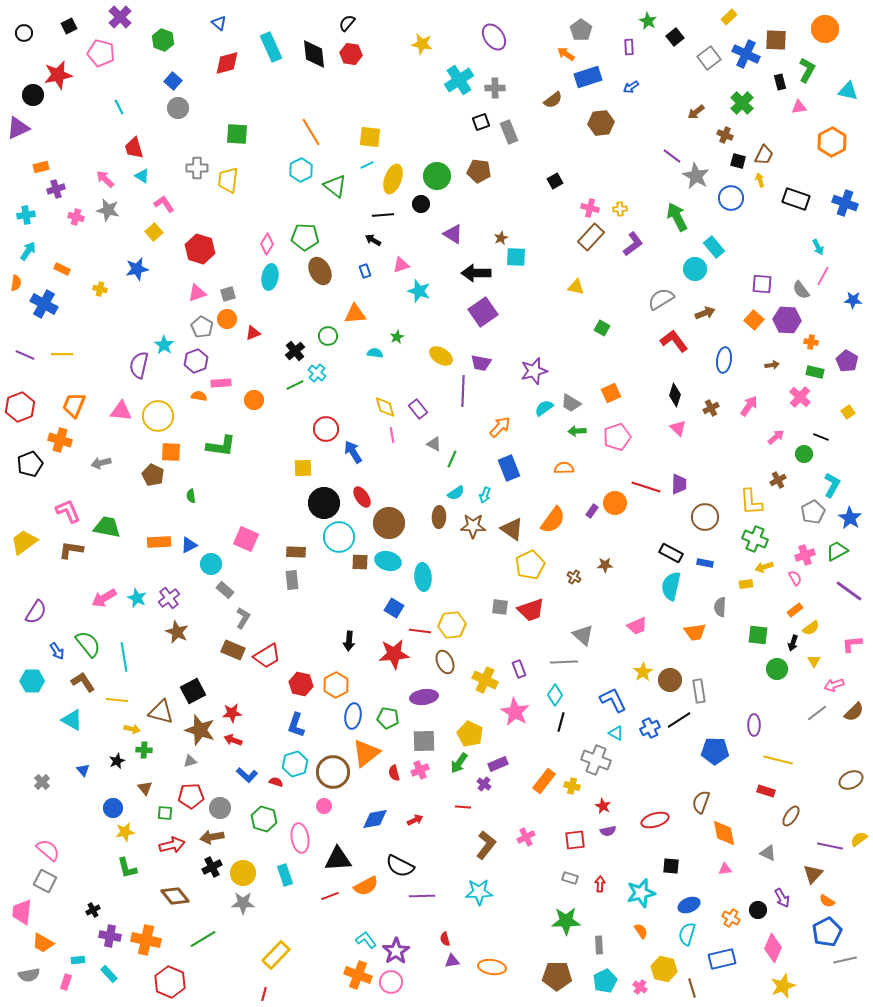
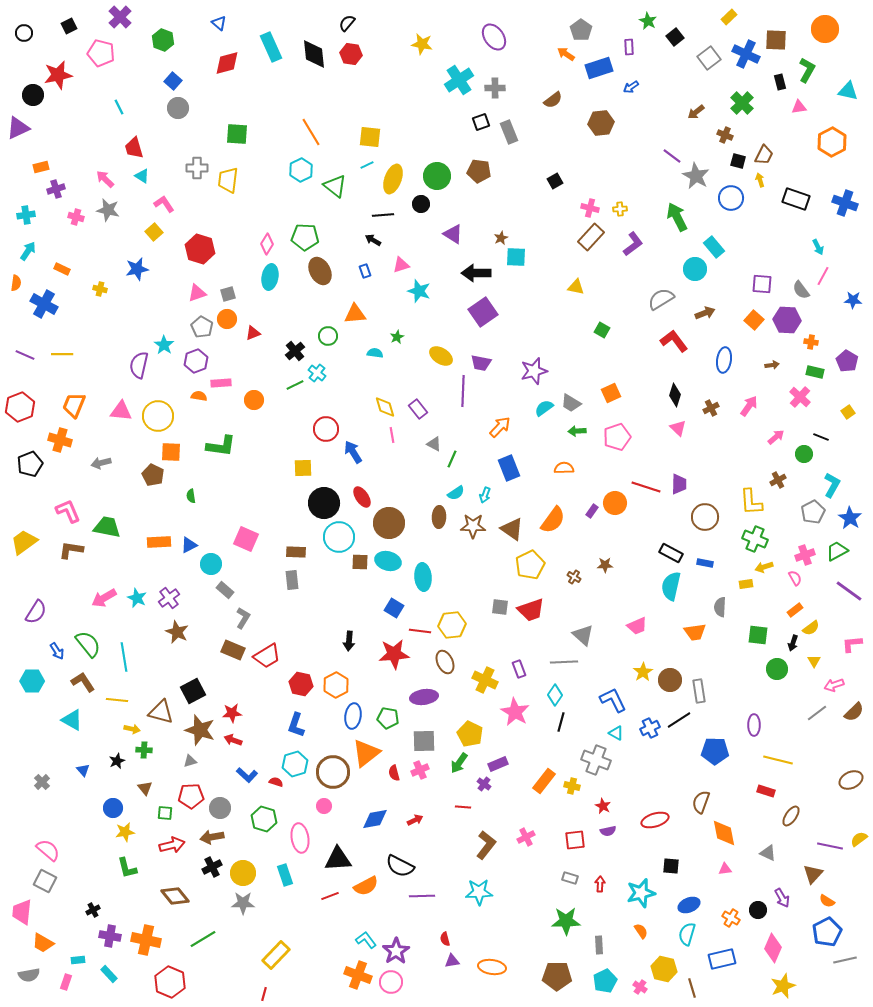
blue rectangle at (588, 77): moved 11 px right, 9 px up
green square at (602, 328): moved 2 px down
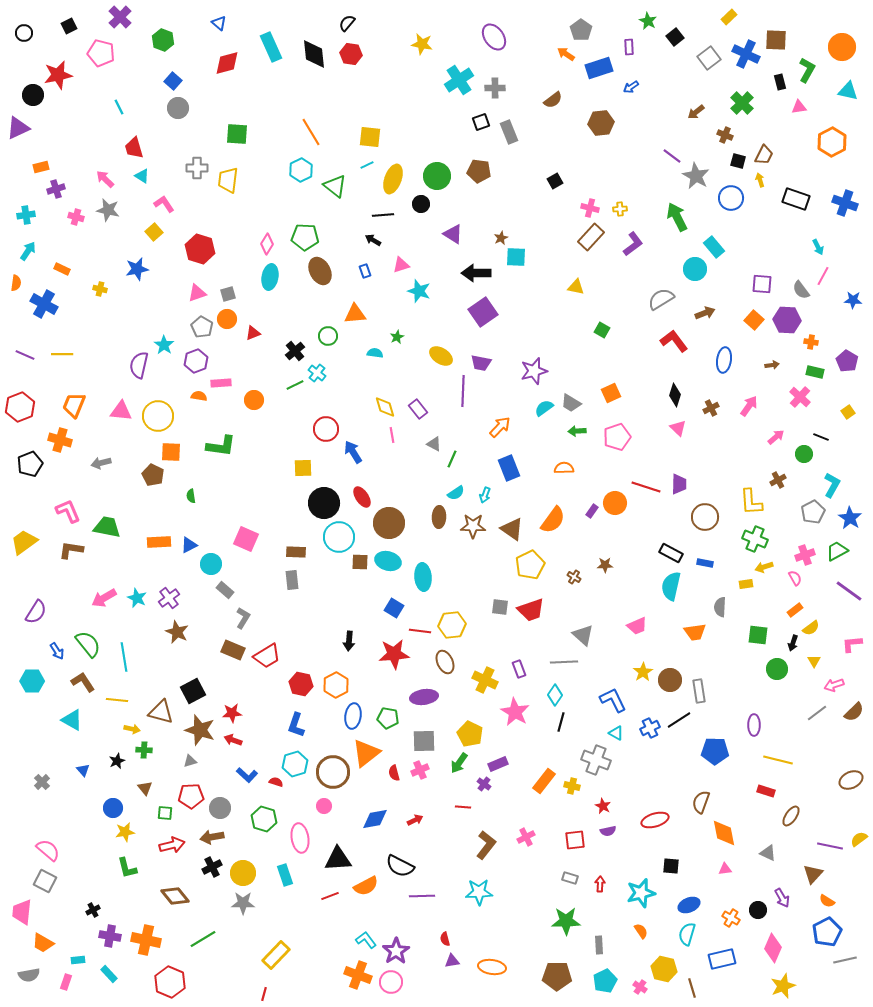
orange circle at (825, 29): moved 17 px right, 18 px down
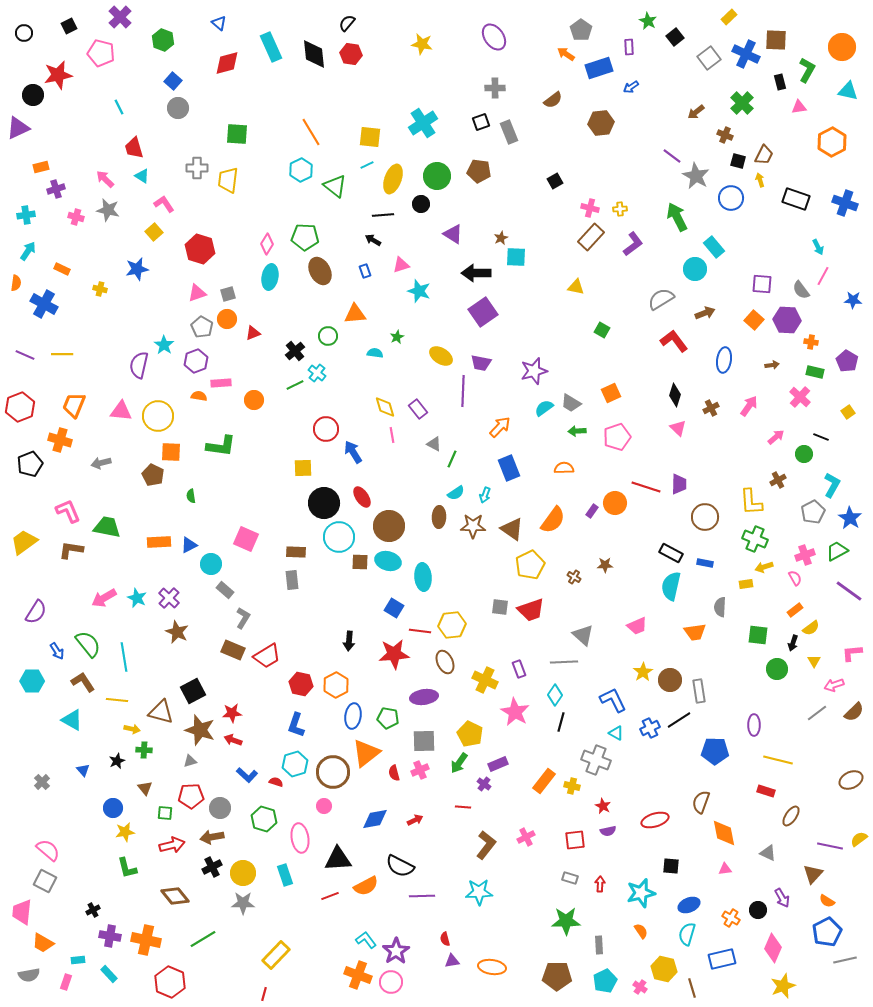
cyan cross at (459, 80): moved 36 px left, 43 px down
brown circle at (389, 523): moved 3 px down
purple cross at (169, 598): rotated 10 degrees counterclockwise
pink L-shape at (852, 644): moved 9 px down
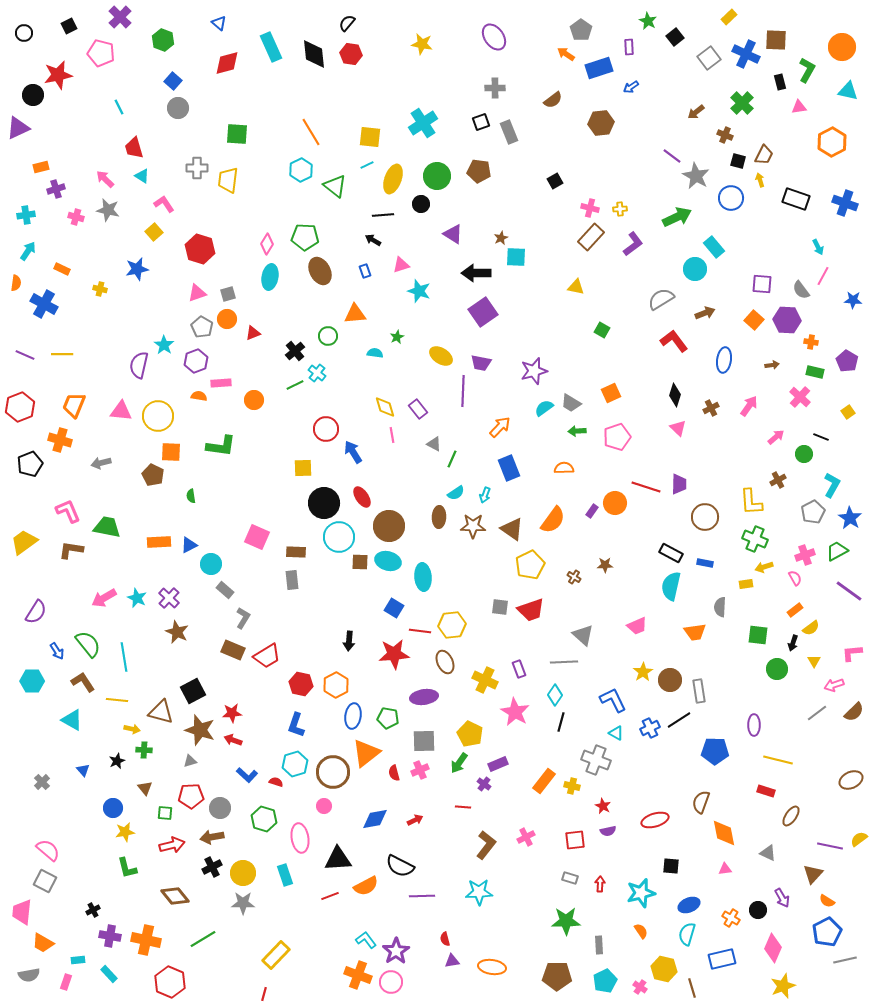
green arrow at (677, 217): rotated 92 degrees clockwise
pink square at (246, 539): moved 11 px right, 2 px up
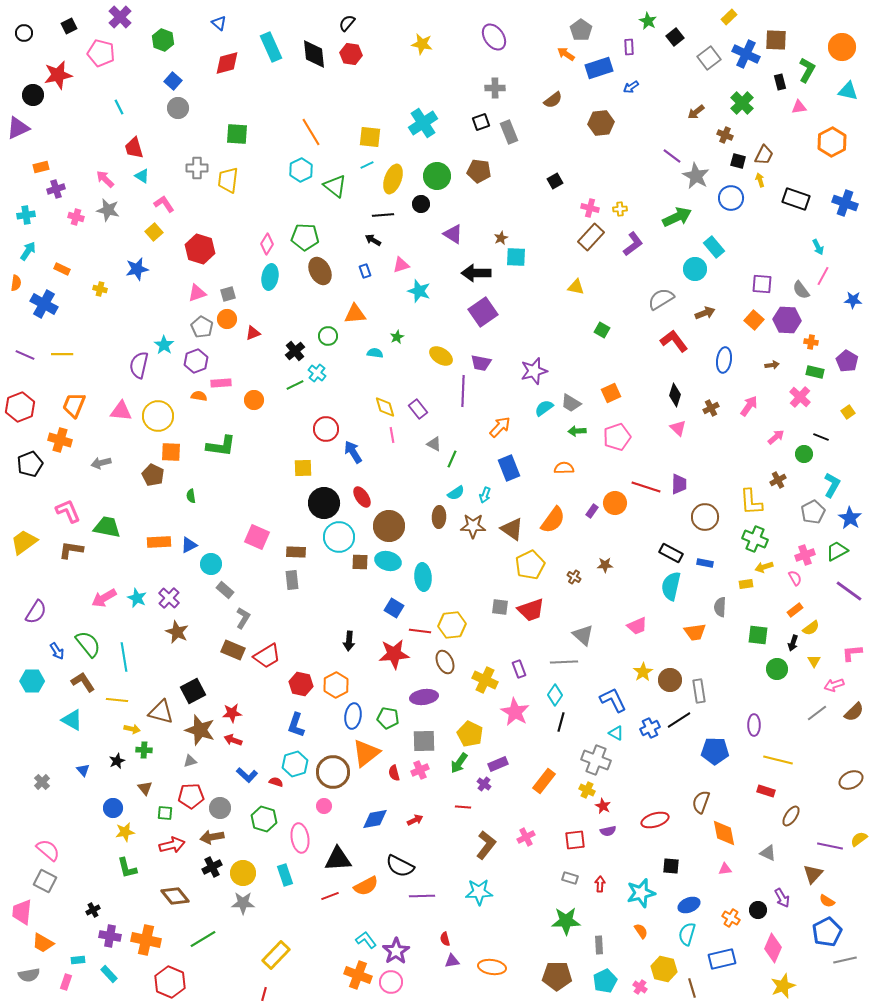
yellow cross at (572, 786): moved 15 px right, 4 px down; rotated 14 degrees clockwise
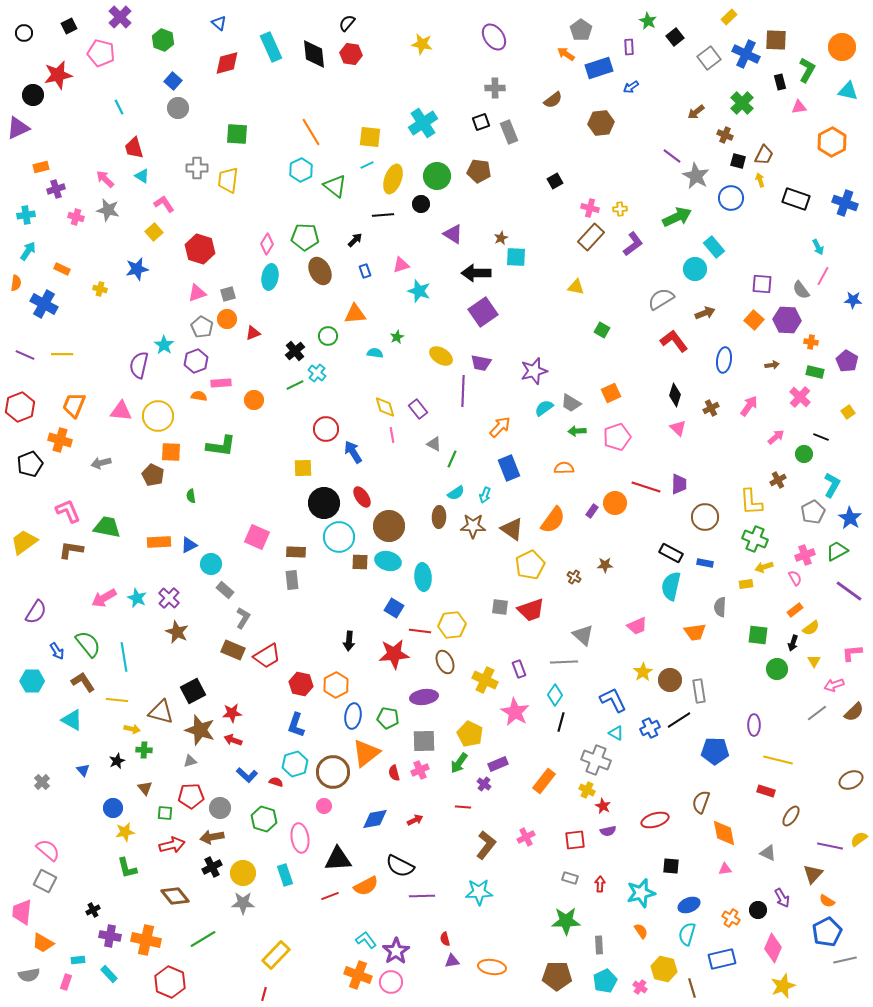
black arrow at (373, 240): moved 18 px left; rotated 105 degrees clockwise
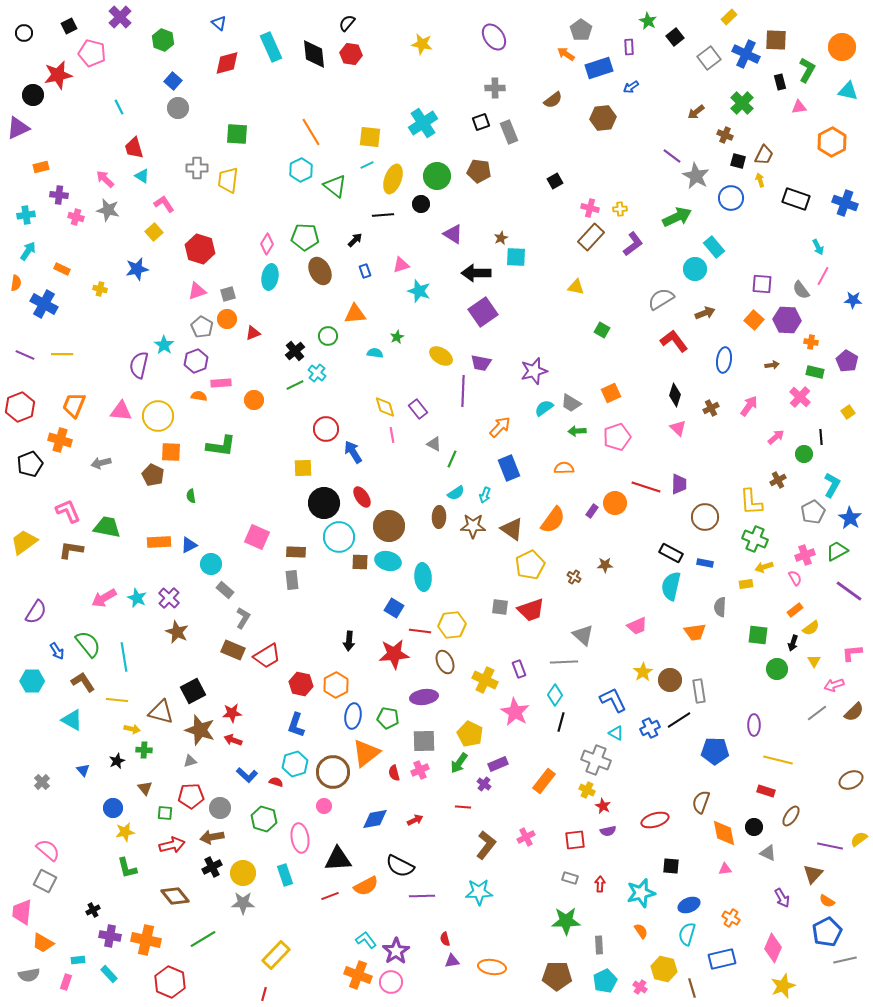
pink pentagon at (101, 53): moved 9 px left
brown hexagon at (601, 123): moved 2 px right, 5 px up
purple cross at (56, 189): moved 3 px right, 6 px down; rotated 24 degrees clockwise
pink triangle at (197, 293): moved 2 px up
black line at (821, 437): rotated 63 degrees clockwise
black circle at (758, 910): moved 4 px left, 83 px up
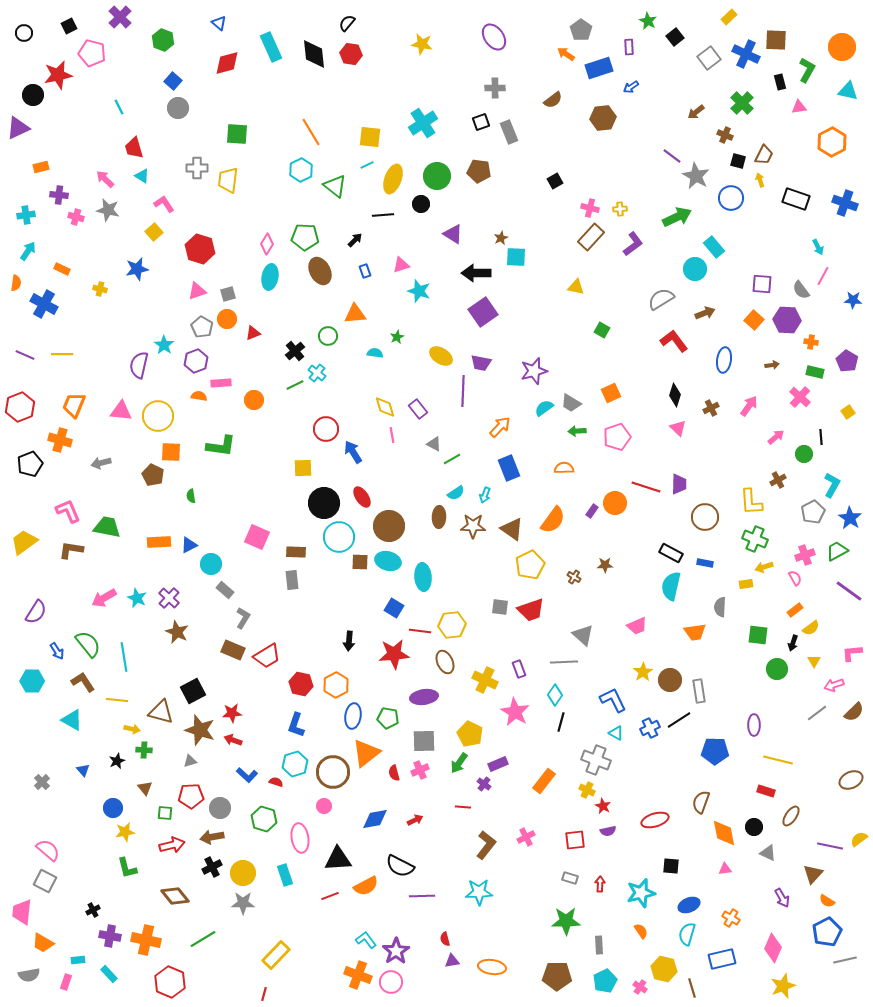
green line at (452, 459): rotated 36 degrees clockwise
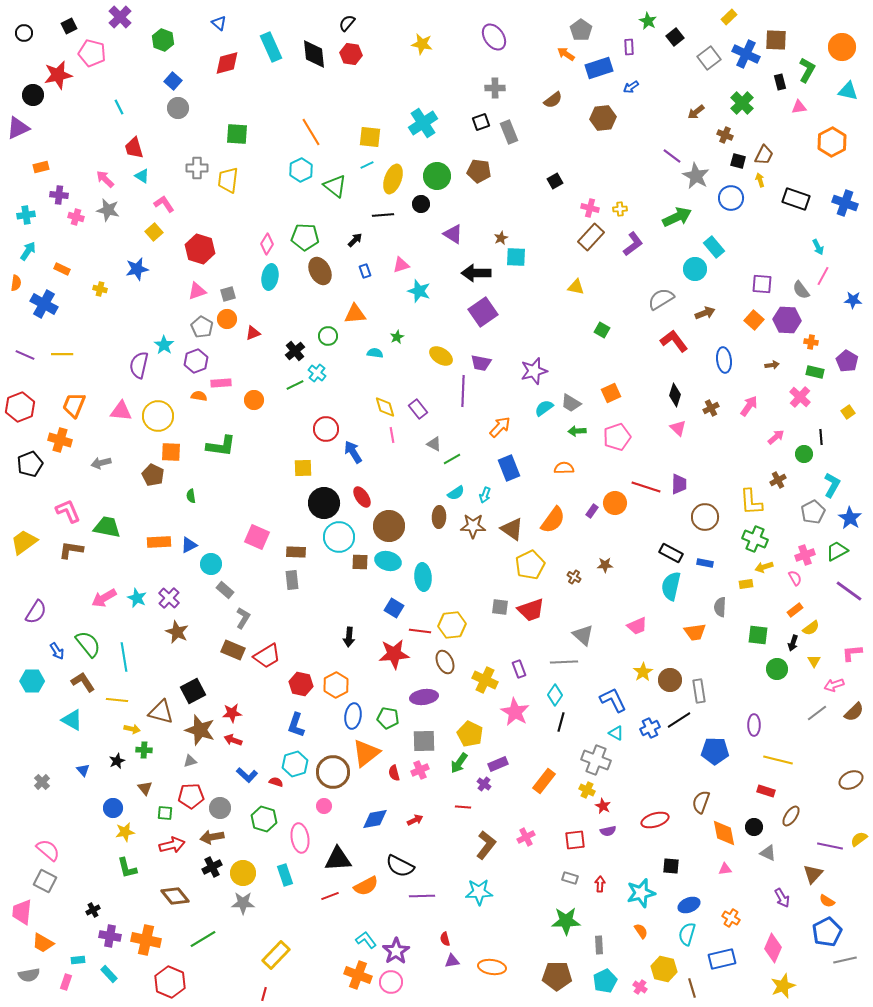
blue ellipse at (724, 360): rotated 15 degrees counterclockwise
black arrow at (349, 641): moved 4 px up
